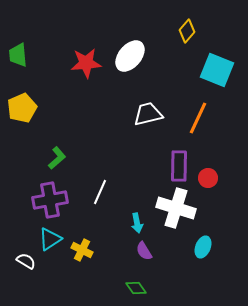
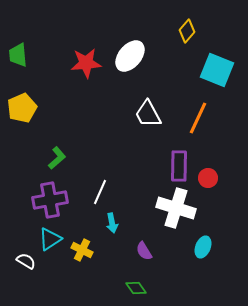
white trapezoid: rotated 104 degrees counterclockwise
cyan arrow: moved 25 px left
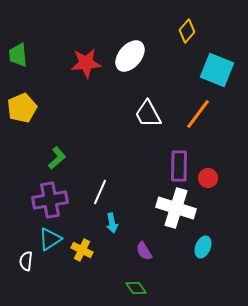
orange line: moved 4 px up; rotated 12 degrees clockwise
white semicircle: rotated 114 degrees counterclockwise
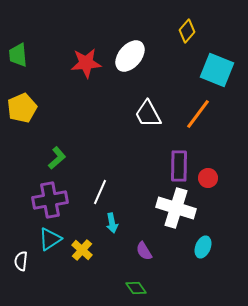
yellow cross: rotated 15 degrees clockwise
white semicircle: moved 5 px left
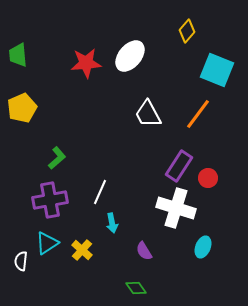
purple rectangle: rotated 32 degrees clockwise
cyan triangle: moved 3 px left, 4 px down
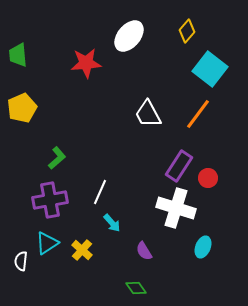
white ellipse: moved 1 px left, 20 px up
cyan square: moved 7 px left, 1 px up; rotated 16 degrees clockwise
cyan arrow: rotated 30 degrees counterclockwise
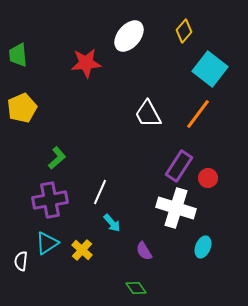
yellow diamond: moved 3 px left
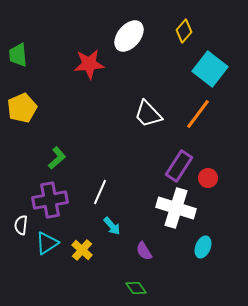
red star: moved 3 px right, 1 px down
white trapezoid: rotated 16 degrees counterclockwise
cyan arrow: moved 3 px down
white semicircle: moved 36 px up
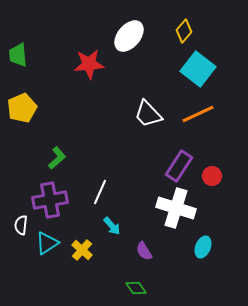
cyan square: moved 12 px left
orange line: rotated 28 degrees clockwise
red circle: moved 4 px right, 2 px up
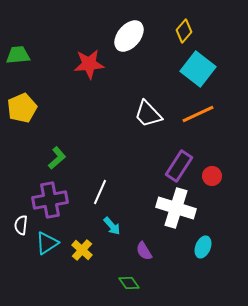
green trapezoid: rotated 90 degrees clockwise
green diamond: moved 7 px left, 5 px up
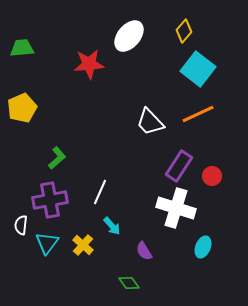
green trapezoid: moved 4 px right, 7 px up
white trapezoid: moved 2 px right, 8 px down
cyan triangle: rotated 20 degrees counterclockwise
yellow cross: moved 1 px right, 5 px up
